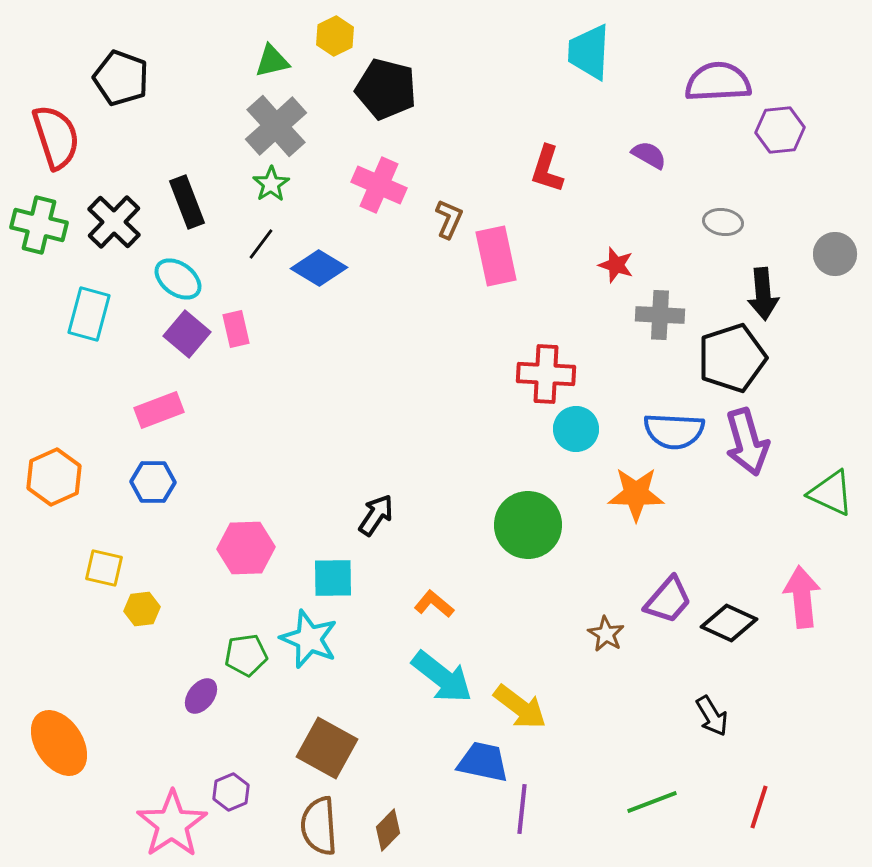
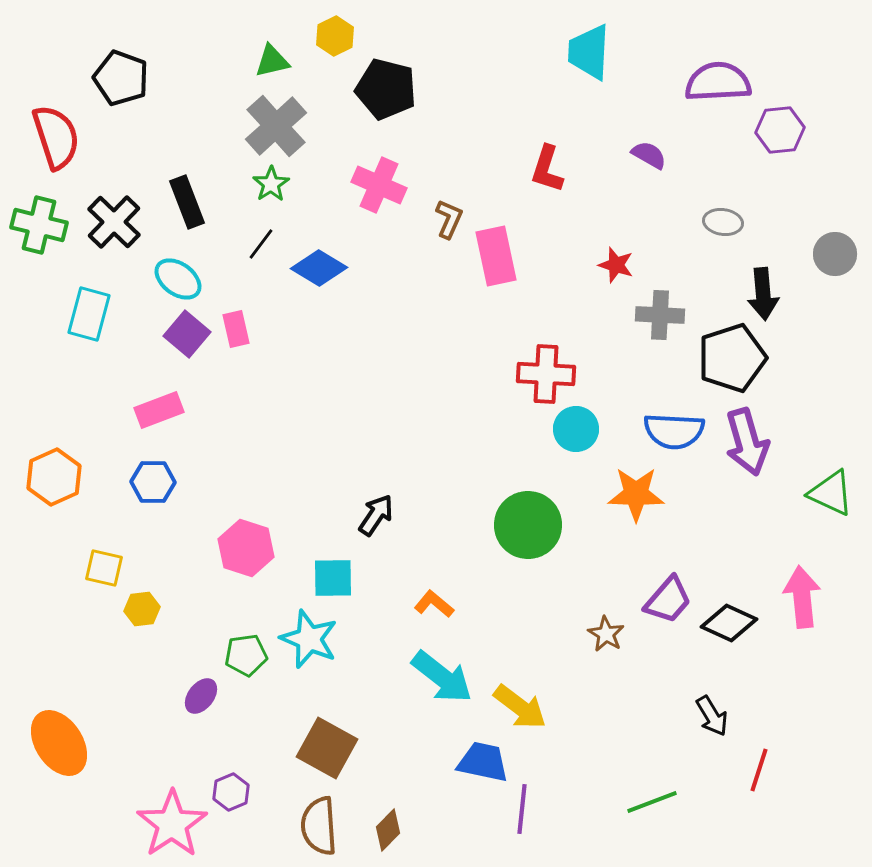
pink hexagon at (246, 548): rotated 20 degrees clockwise
red line at (759, 807): moved 37 px up
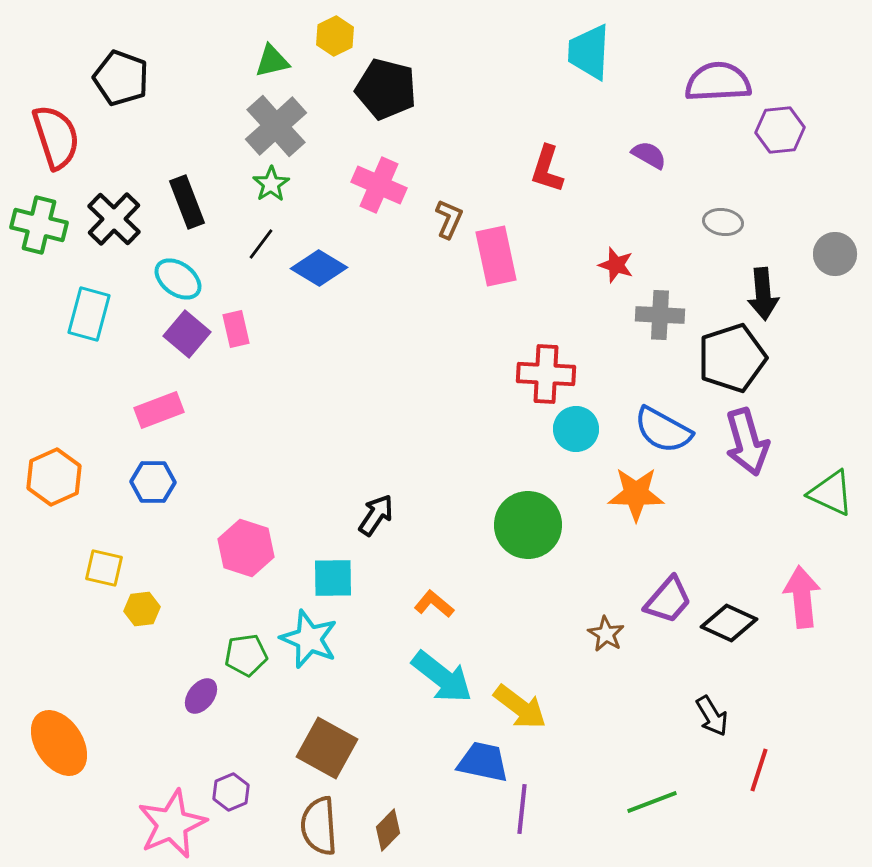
black cross at (114, 222): moved 3 px up
blue semicircle at (674, 431): moved 11 px left, 1 px up; rotated 26 degrees clockwise
pink star at (172, 824): rotated 10 degrees clockwise
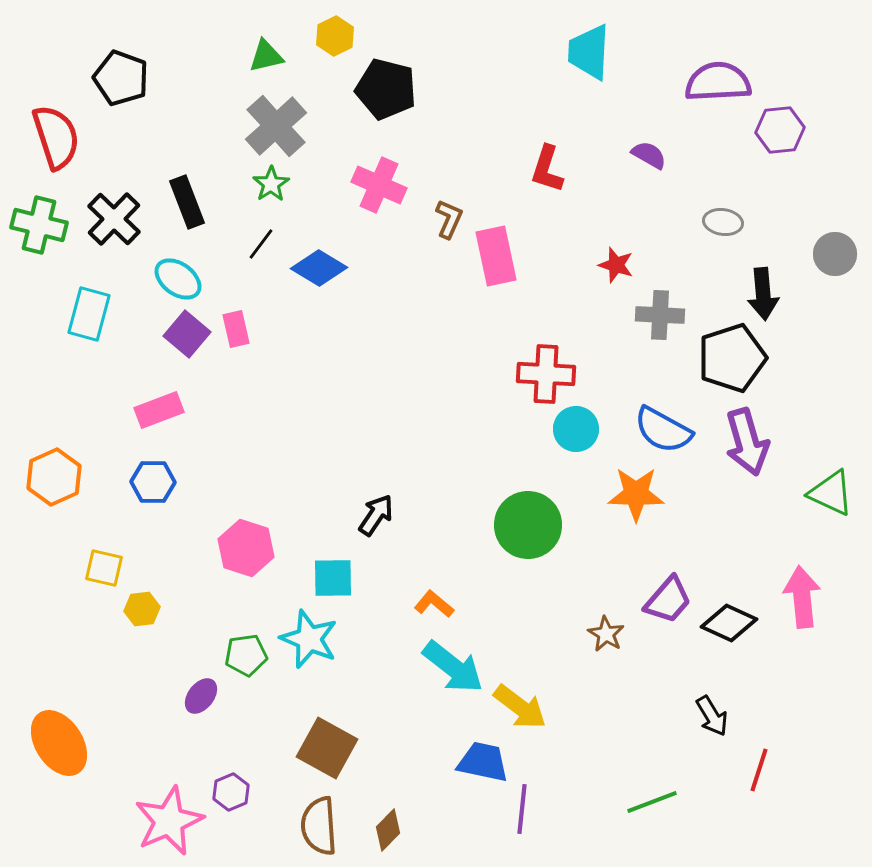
green triangle at (272, 61): moved 6 px left, 5 px up
cyan arrow at (442, 677): moved 11 px right, 10 px up
pink star at (172, 824): moved 3 px left, 3 px up
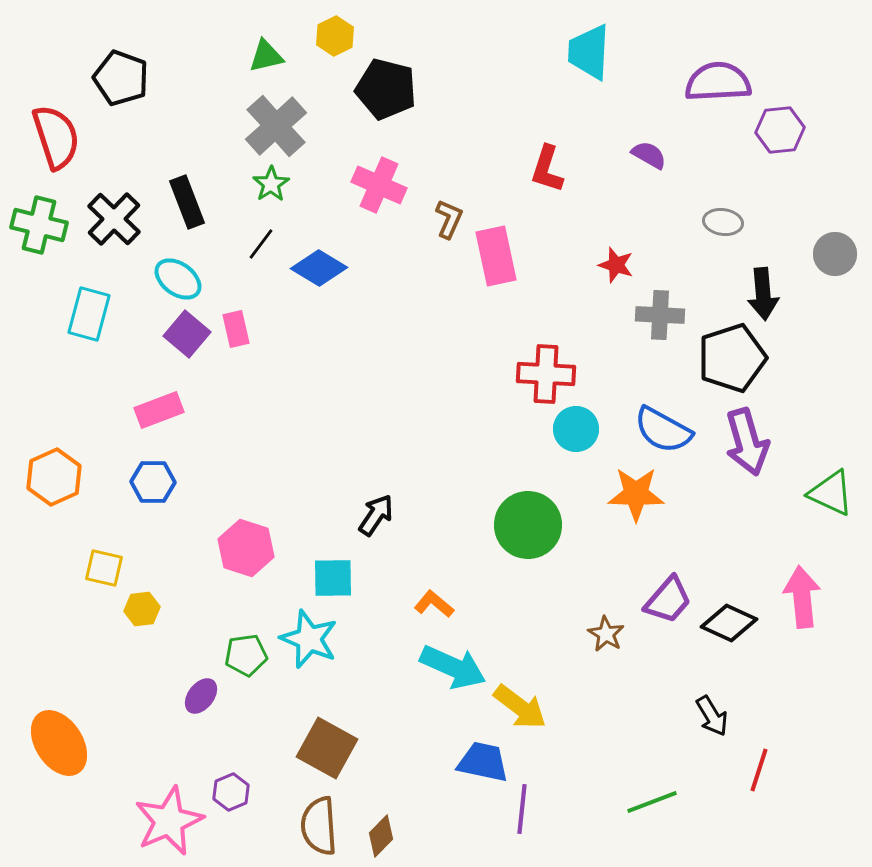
cyan arrow at (453, 667): rotated 14 degrees counterclockwise
brown diamond at (388, 830): moved 7 px left, 6 px down
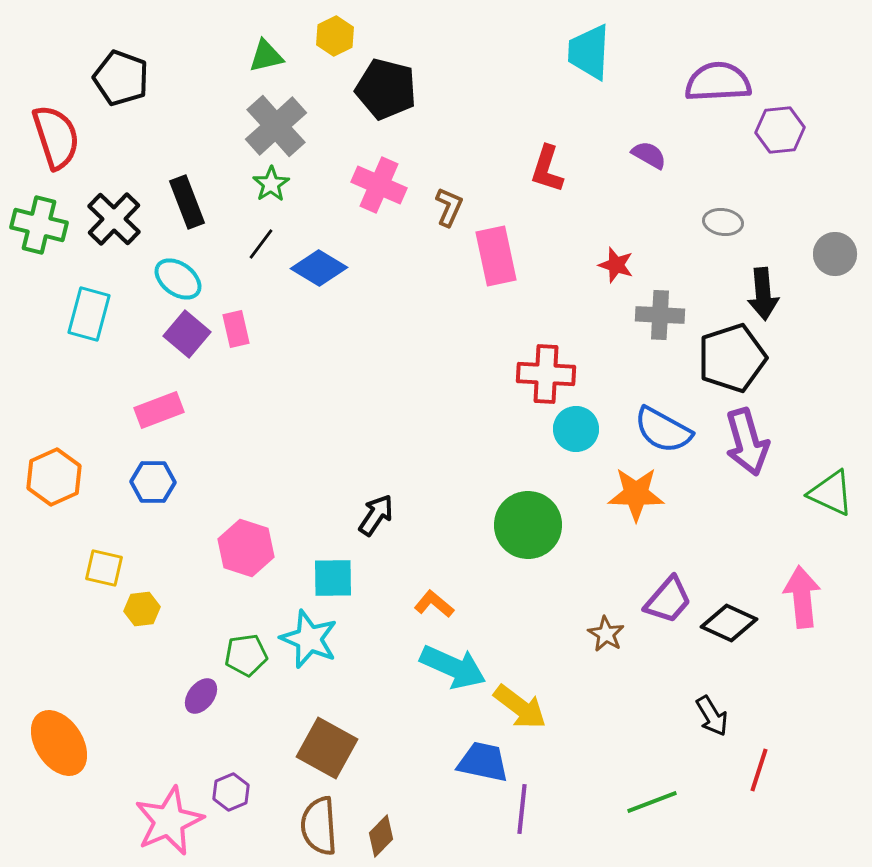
brown L-shape at (449, 219): moved 12 px up
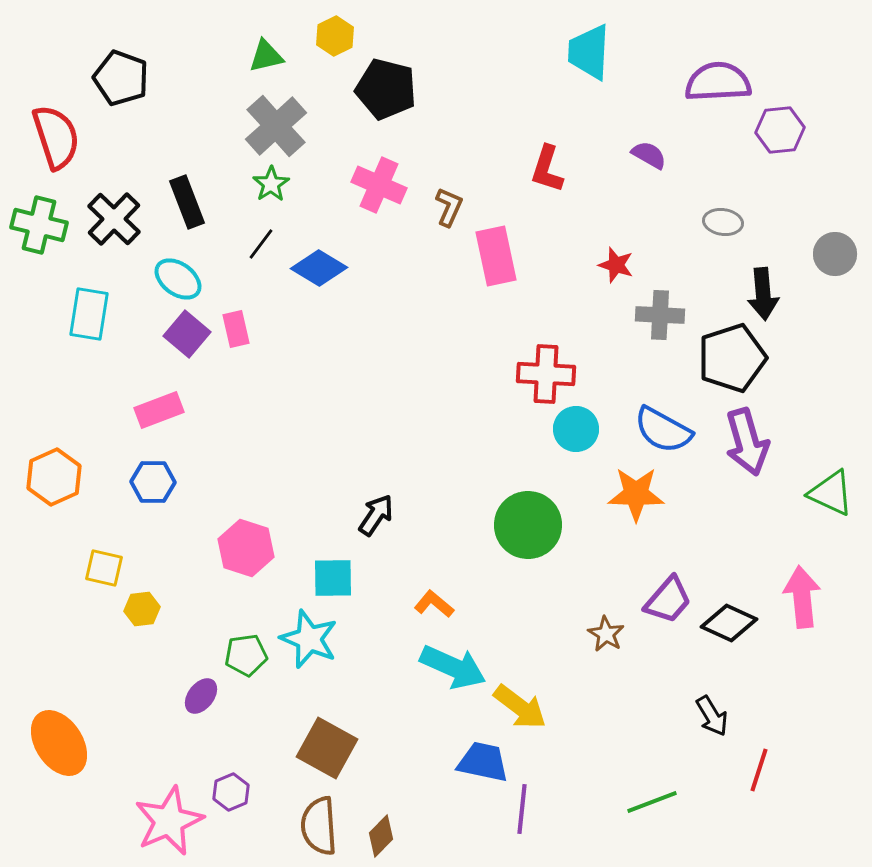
cyan rectangle at (89, 314): rotated 6 degrees counterclockwise
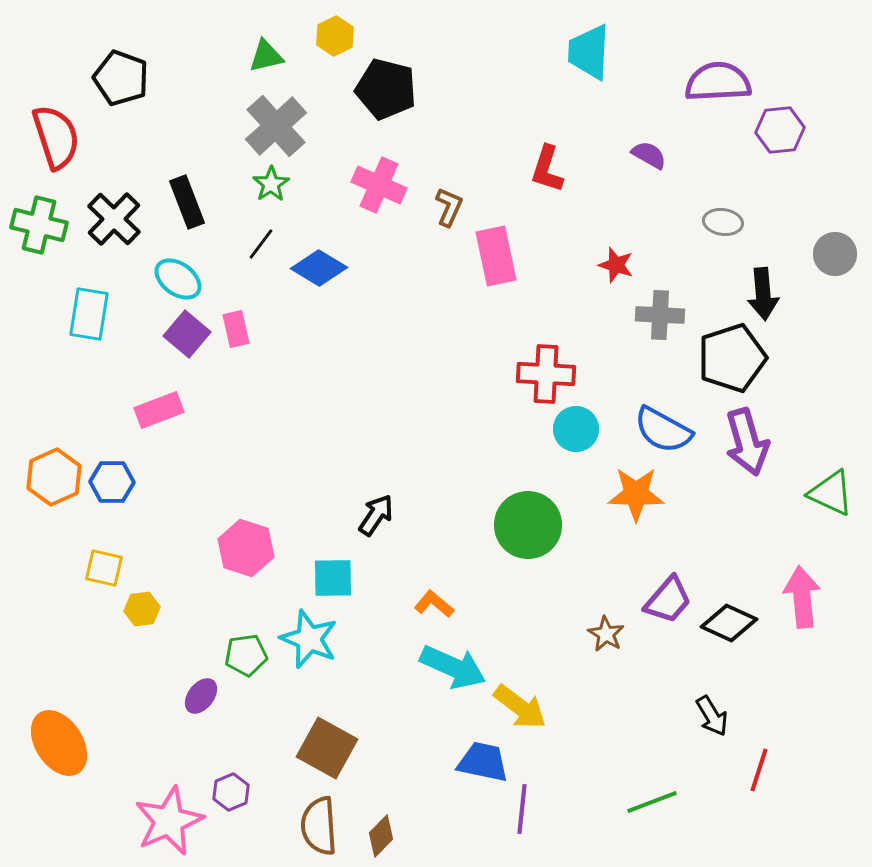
blue hexagon at (153, 482): moved 41 px left
